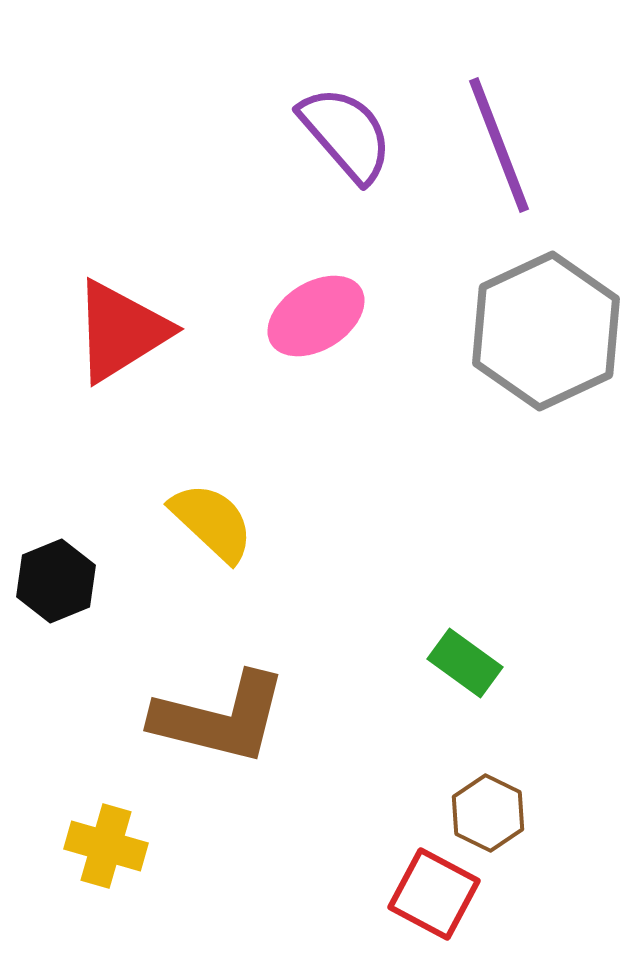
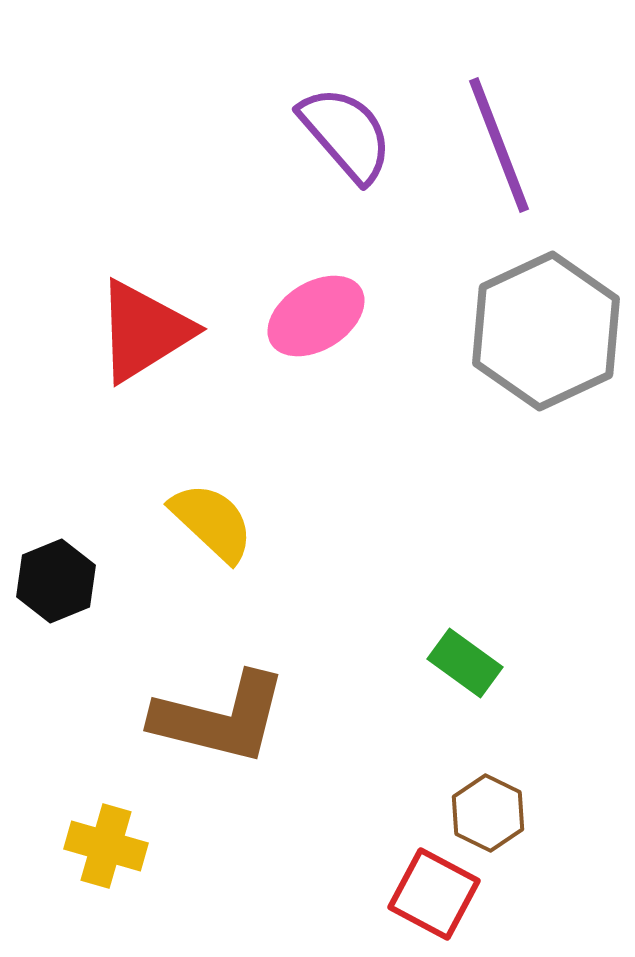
red triangle: moved 23 px right
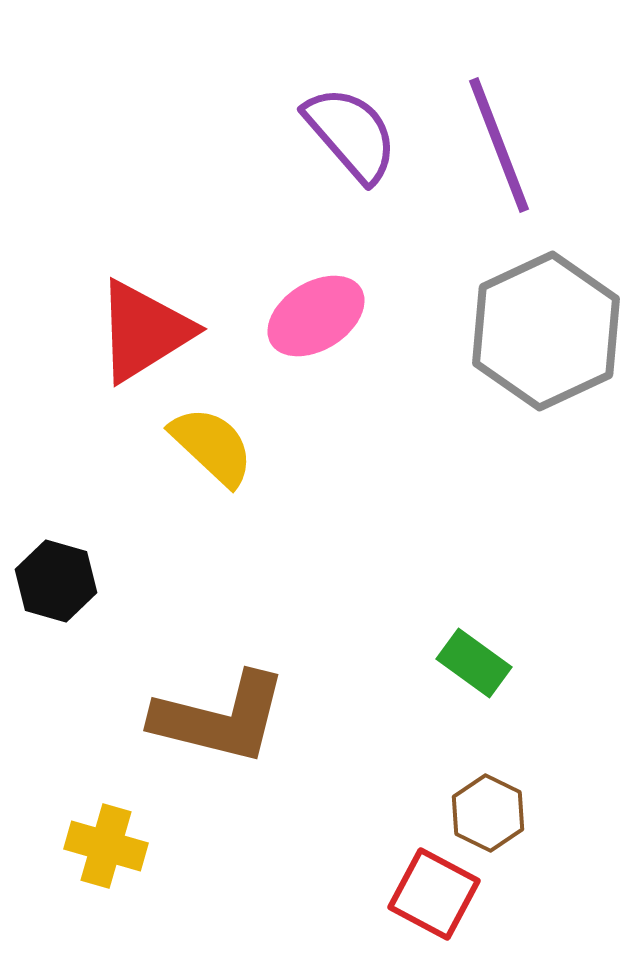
purple semicircle: moved 5 px right
yellow semicircle: moved 76 px up
black hexagon: rotated 22 degrees counterclockwise
green rectangle: moved 9 px right
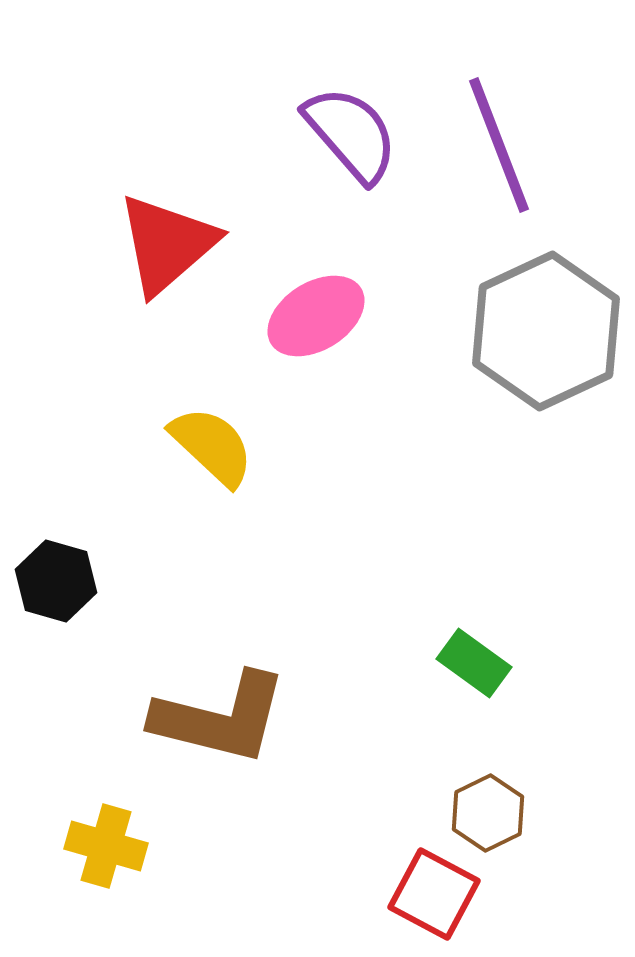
red triangle: moved 23 px right, 87 px up; rotated 9 degrees counterclockwise
brown hexagon: rotated 8 degrees clockwise
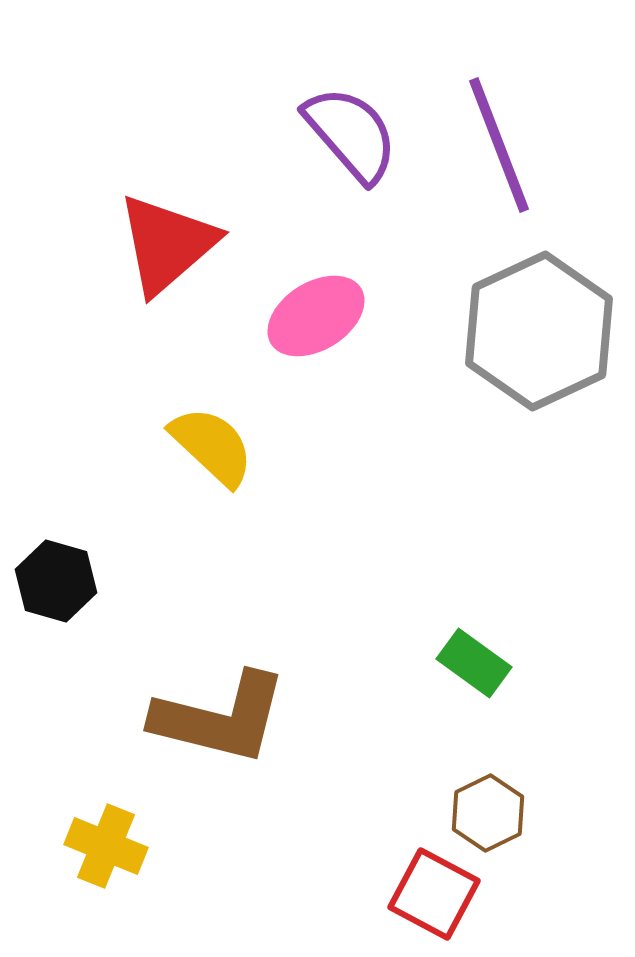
gray hexagon: moved 7 px left
yellow cross: rotated 6 degrees clockwise
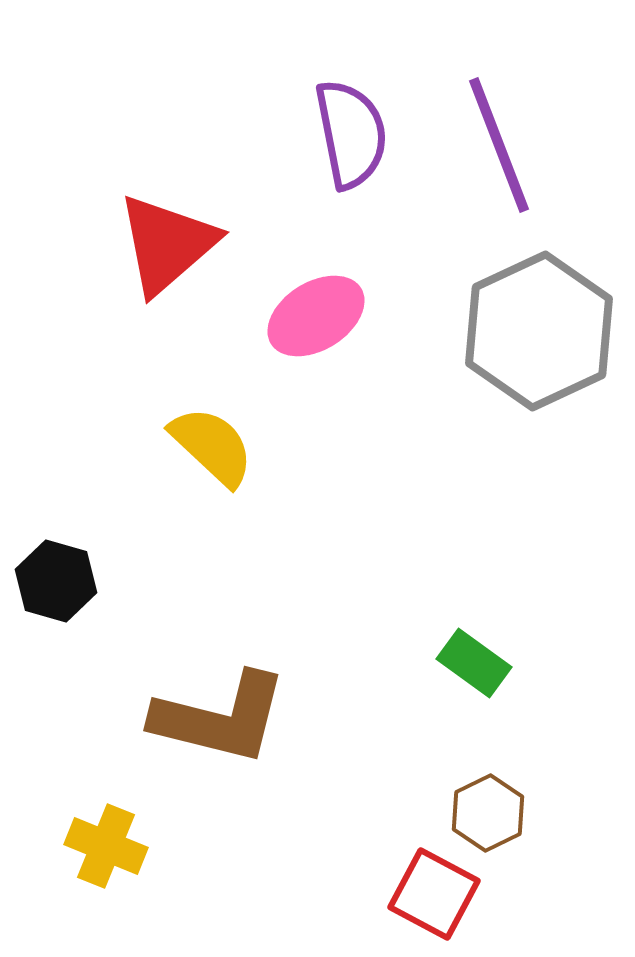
purple semicircle: rotated 30 degrees clockwise
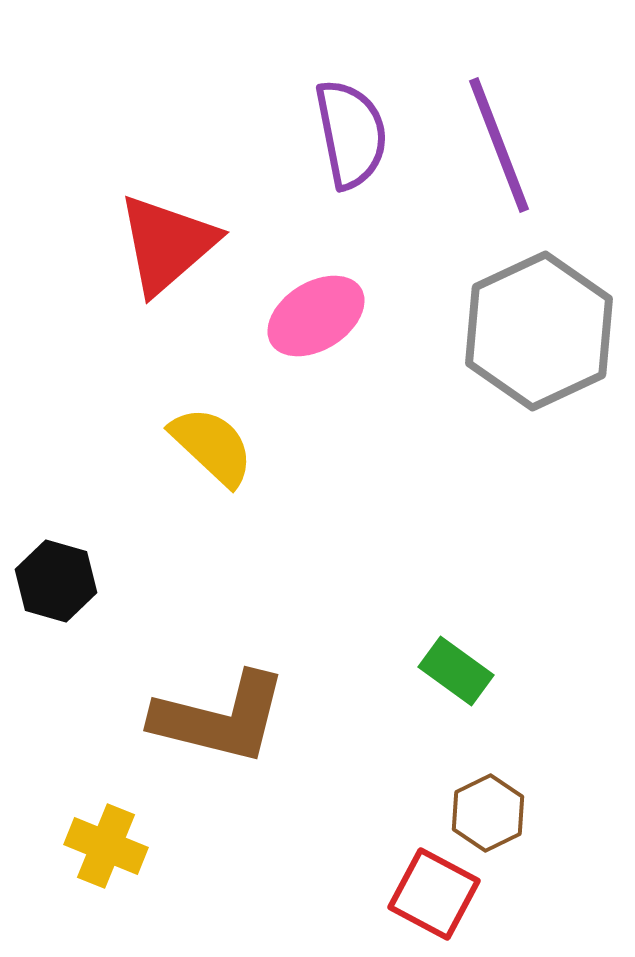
green rectangle: moved 18 px left, 8 px down
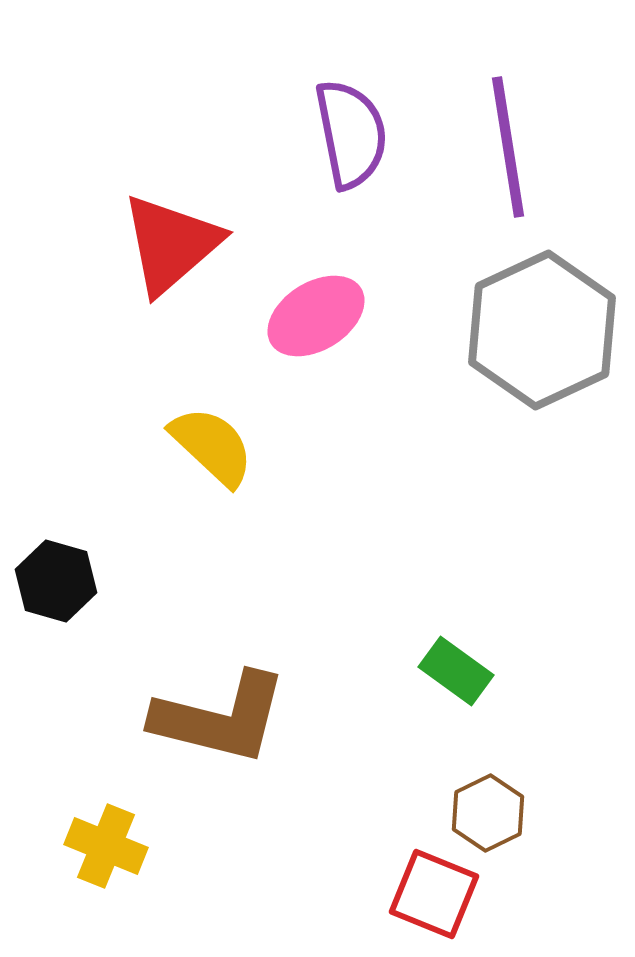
purple line: moved 9 px right, 2 px down; rotated 12 degrees clockwise
red triangle: moved 4 px right
gray hexagon: moved 3 px right, 1 px up
red square: rotated 6 degrees counterclockwise
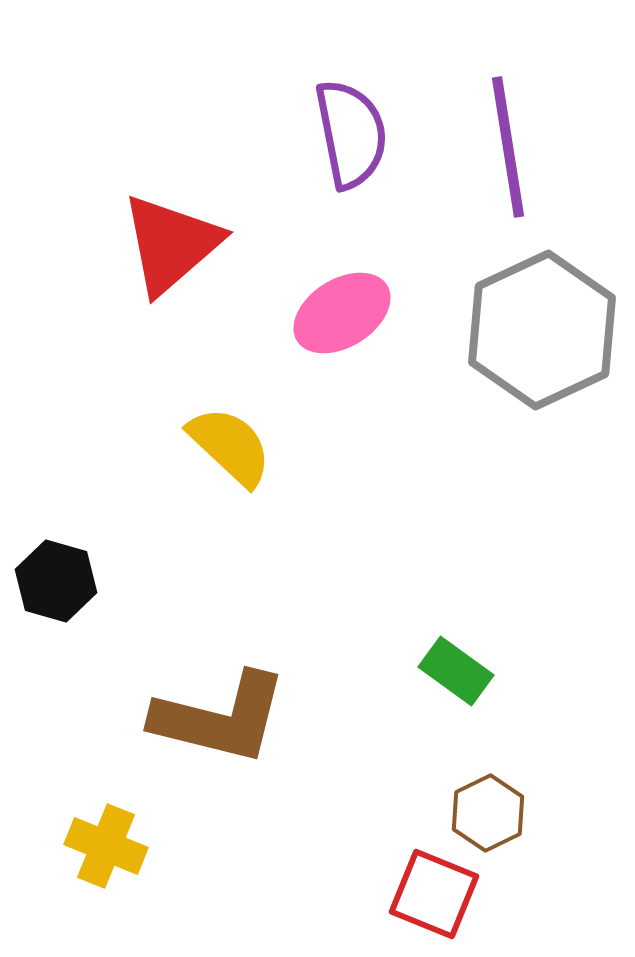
pink ellipse: moved 26 px right, 3 px up
yellow semicircle: moved 18 px right
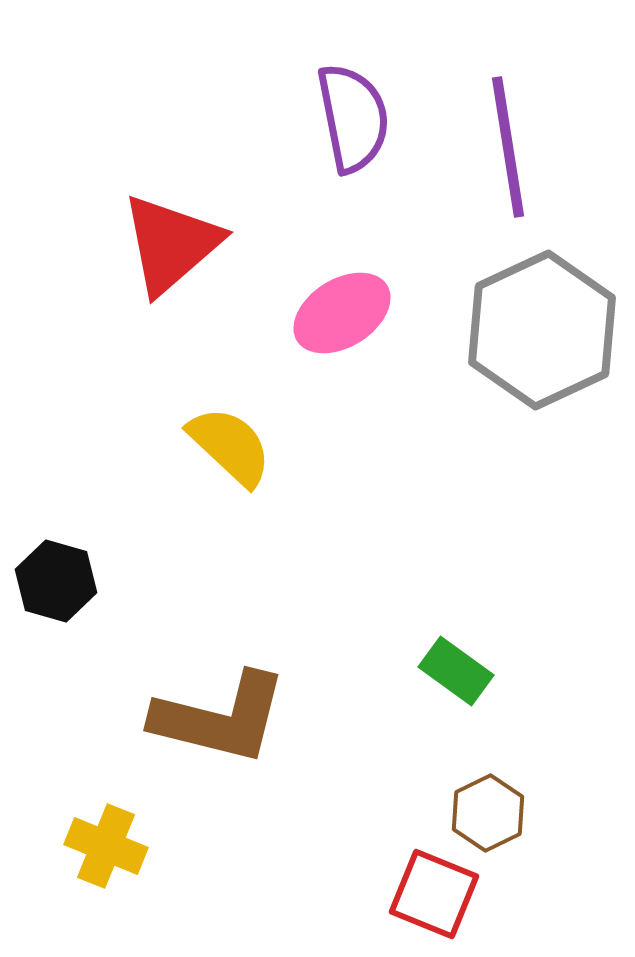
purple semicircle: moved 2 px right, 16 px up
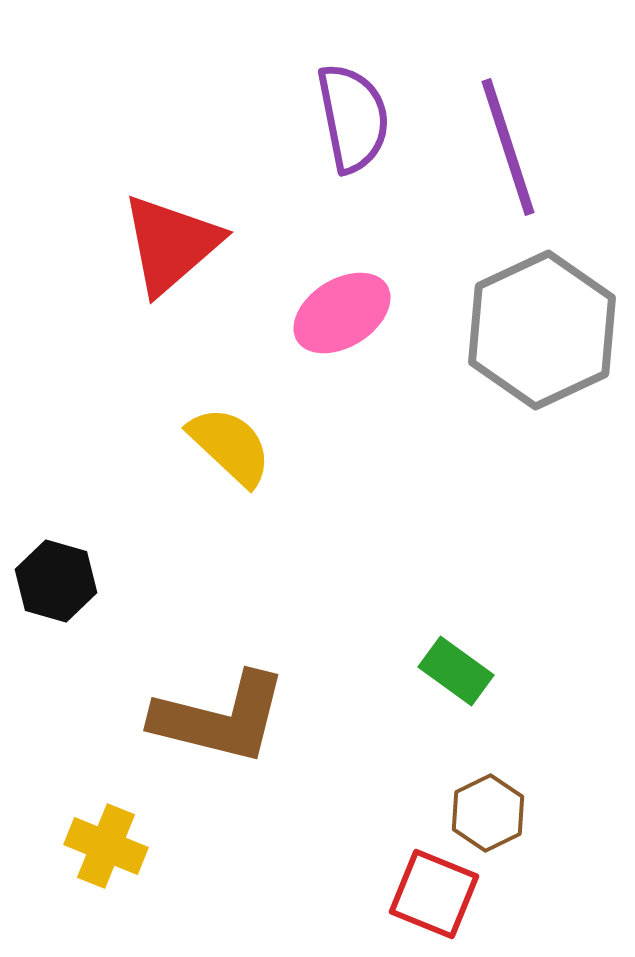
purple line: rotated 9 degrees counterclockwise
